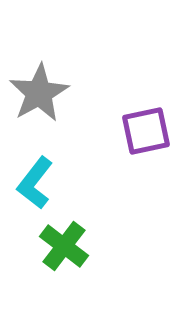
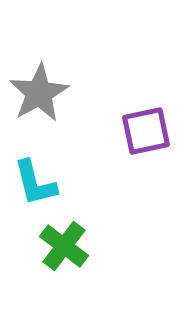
cyan L-shape: rotated 52 degrees counterclockwise
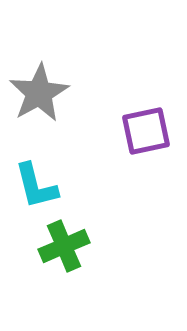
cyan L-shape: moved 1 px right, 3 px down
green cross: rotated 30 degrees clockwise
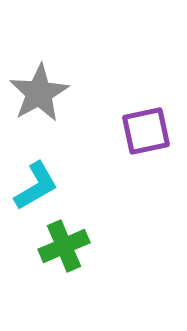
cyan L-shape: rotated 106 degrees counterclockwise
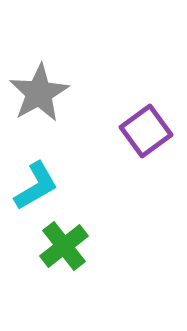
purple square: rotated 24 degrees counterclockwise
green cross: rotated 15 degrees counterclockwise
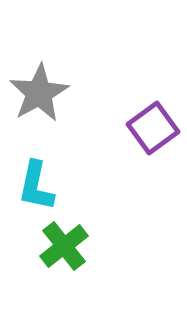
purple square: moved 7 px right, 3 px up
cyan L-shape: rotated 132 degrees clockwise
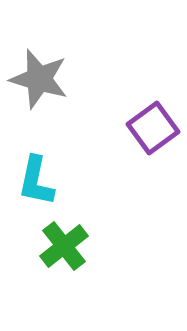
gray star: moved 14 px up; rotated 26 degrees counterclockwise
cyan L-shape: moved 5 px up
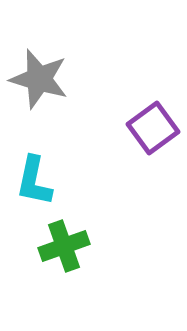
cyan L-shape: moved 2 px left
green cross: rotated 18 degrees clockwise
